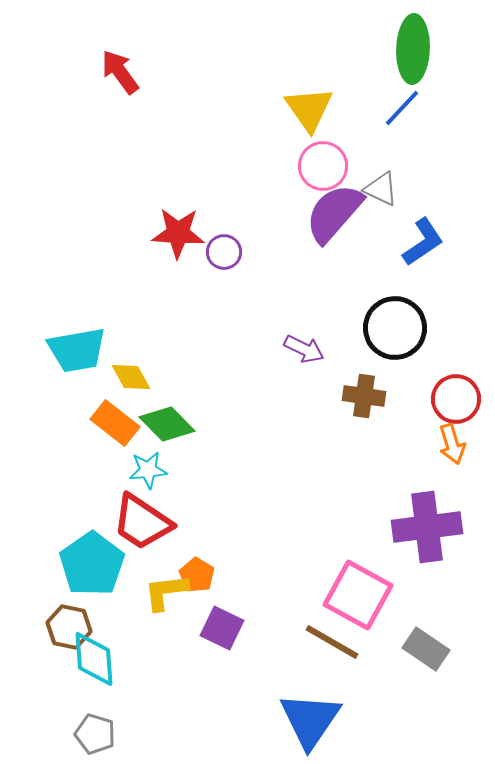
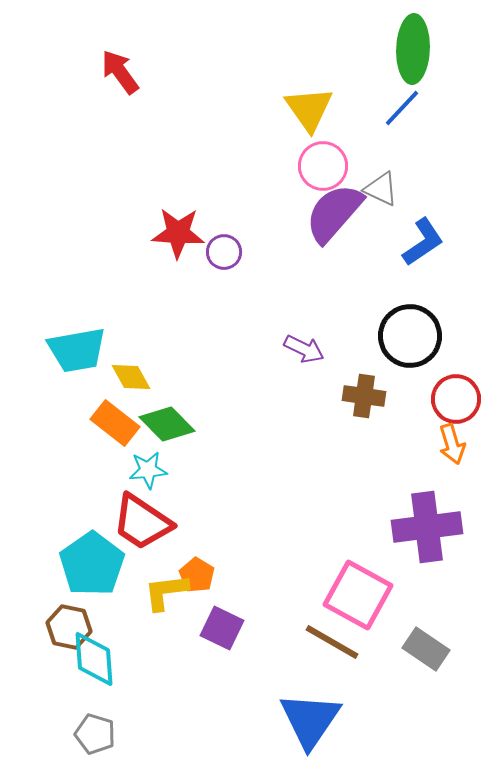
black circle: moved 15 px right, 8 px down
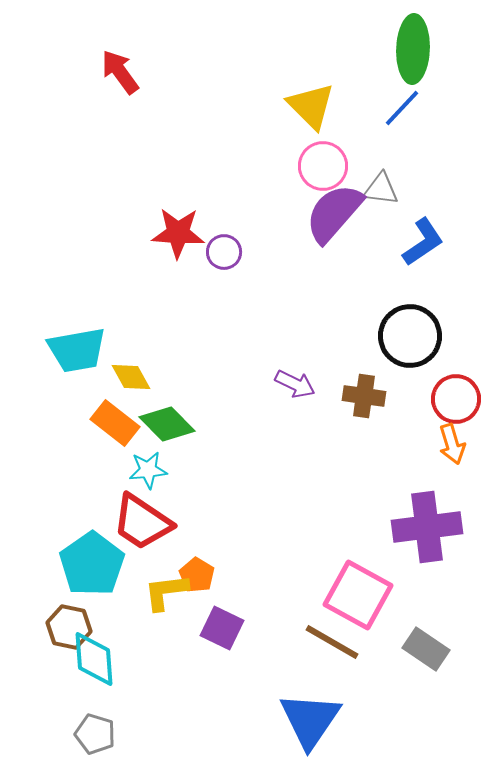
yellow triangle: moved 2 px right, 3 px up; rotated 10 degrees counterclockwise
gray triangle: rotated 18 degrees counterclockwise
purple arrow: moved 9 px left, 35 px down
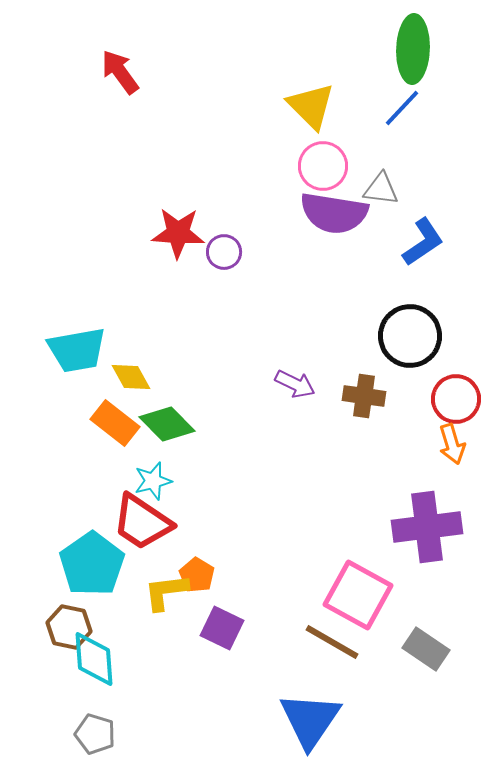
purple semicircle: rotated 122 degrees counterclockwise
cyan star: moved 5 px right, 11 px down; rotated 9 degrees counterclockwise
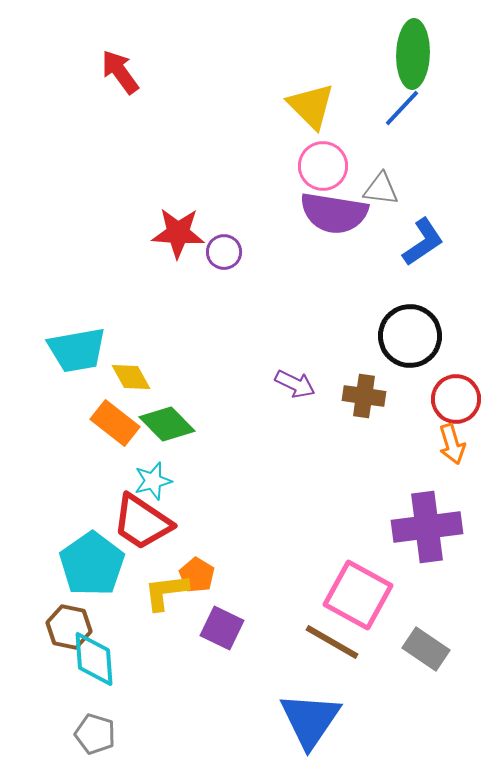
green ellipse: moved 5 px down
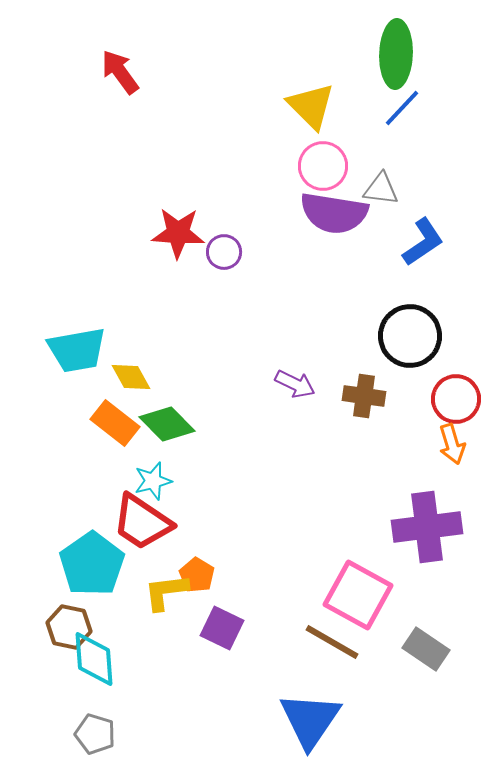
green ellipse: moved 17 px left
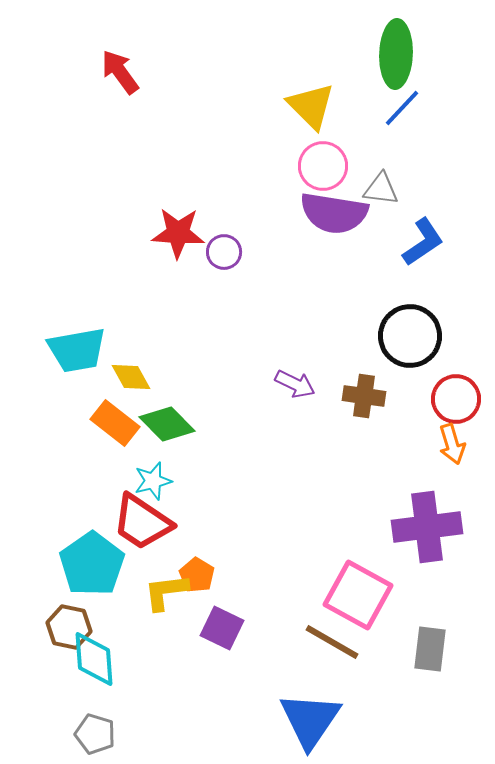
gray rectangle: moved 4 px right; rotated 63 degrees clockwise
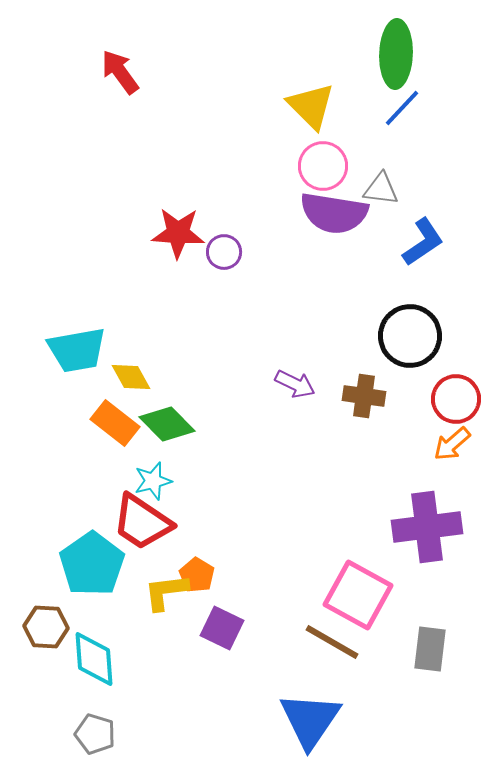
orange arrow: rotated 66 degrees clockwise
brown hexagon: moved 23 px left; rotated 9 degrees counterclockwise
